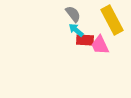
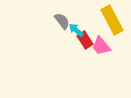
gray semicircle: moved 11 px left, 7 px down
red rectangle: rotated 54 degrees clockwise
pink trapezoid: moved 1 px right, 1 px down; rotated 15 degrees counterclockwise
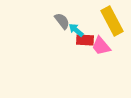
yellow rectangle: moved 1 px down
red rectangle: rotated 54 degrees counterclockwise
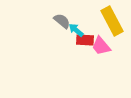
gray semicircle: rotated 12 degrees counterclockwise
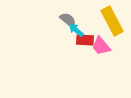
gray semicircle: moved 6 px right, 1 px up
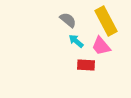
yellow rectangle: moved 6 px left
cyan arrow: moved 11 px down
red rectangle: moved 1 px right, 25 px down
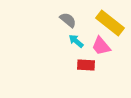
yellow rectangle: moved 4 px right, 2 px down; rotated 24 degrees counterclockwise
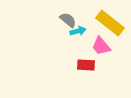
cyan arrow: moved 2 px right, 10 px up; rotated 126 degrees clockwise
